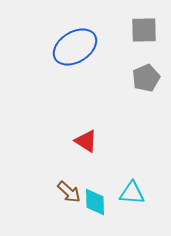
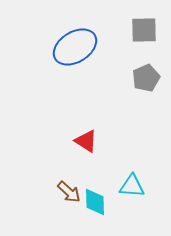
cyan triangle: moved 7 px up
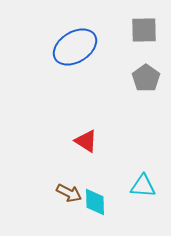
gray pentagon: rotated 12 degrees counterclockwise
cyan triangle: moved 11 px right
brown arrow: moved 1 px down; rotated 15 degrees counterclockwise
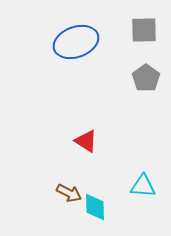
blue ellipse: moved 1 px right, 5 px up; rotated 12 degrees clockwise
cyan diamond: moved 5 px down
